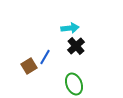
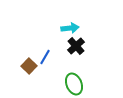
brown square: rotated 14 degrees counterclockwise
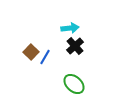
black cross: moved 1 px left
brown square: moved 2 px right, 14 px up
green ellipse: rotated 25 degrees counterclockwise
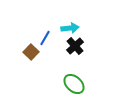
blue line: moved 19 px up
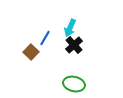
cyan arrow: rotated 120 degrees clockwise
black cross: moved 1 px left, 1 px up
green ellipse: rotated 30 degrees counterclockwise
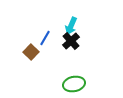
cyan arrow: moved 1 px right, 2 px up
black cross: moved 3 px left, 4 px up
green ellipse: rotated 25 degrees counterclockwise
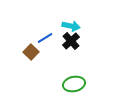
cyan arrow: rotated 102 degrees counterclockwise
blue line: rotated 28 degrees clockwise
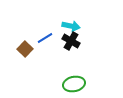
black cross: rotated 18 degrees counterclockwise
brown square: moved 6 px left, 3 px up
